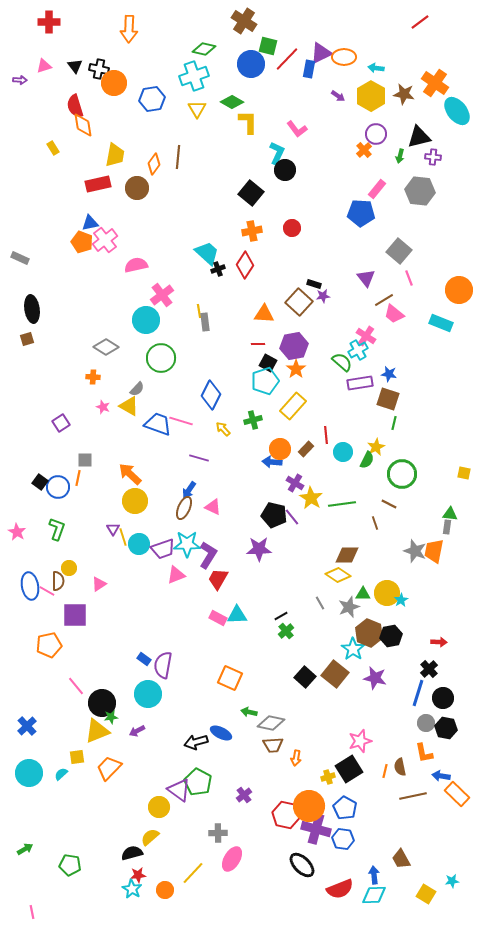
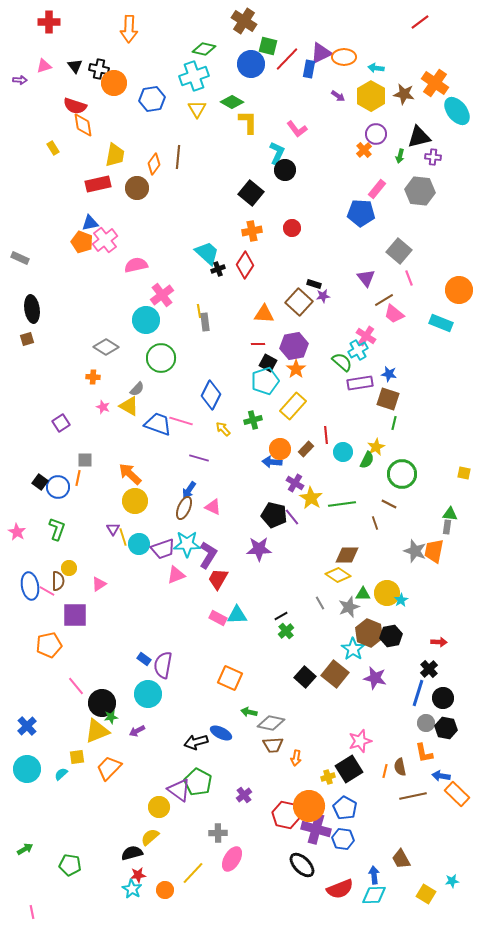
red semicircle at (75, 106): rotated 55 degrees counterclockwise
cyan circle at (29, 773): moved 2 px left, 4 px up
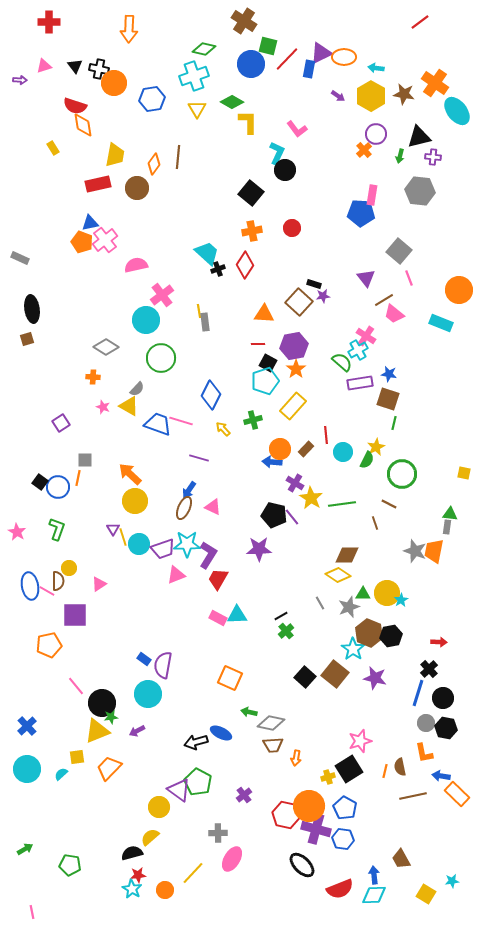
pink rectangle at (377, 189): moved 5 px left, 6 px down; rotated 30 degrees counterclockwise
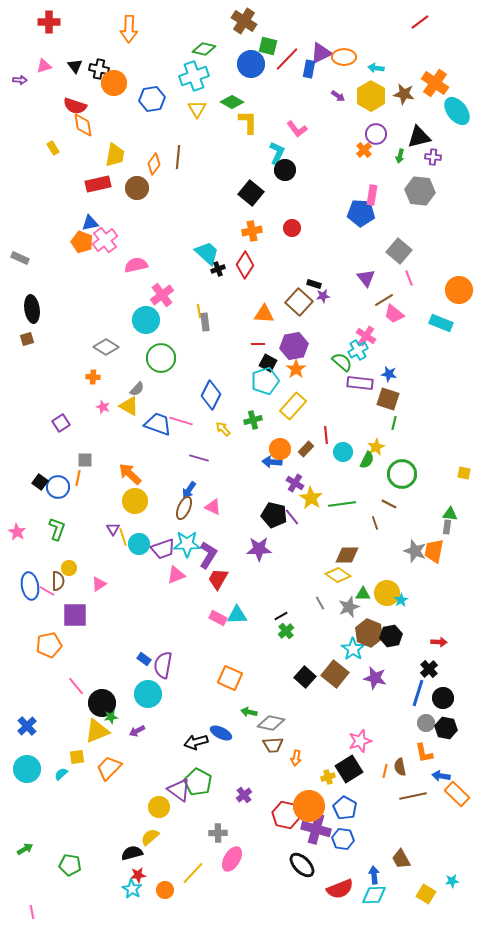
purple rectangle at (360, 383): rotated 15 degrees clockwise
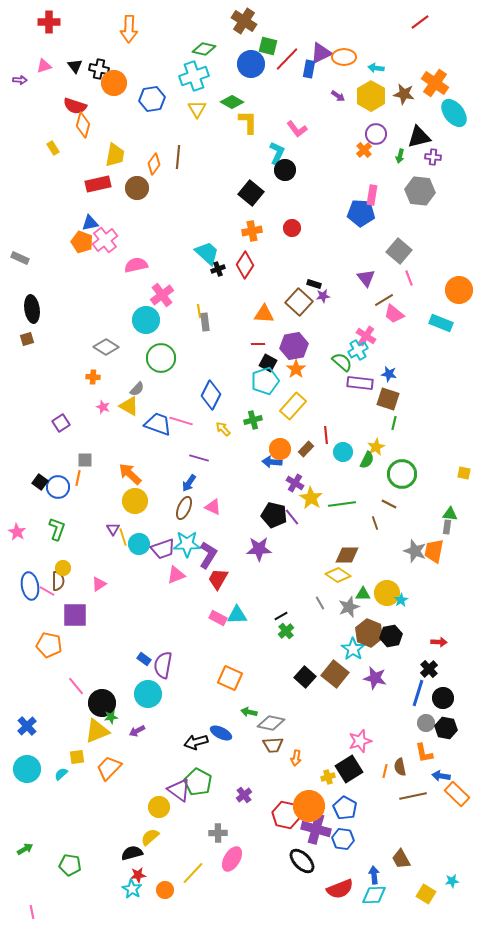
cyan ellipse at (457, 111): moved 3 px left, 2 px down
orange diamond at (83, 125): rotated 25 degrees clockwise
blue arrow at (189, 490): moved 7 px up
yellow circle at (69, 568): moved 6 px left
orange pentagon at (49, 645): rotated 25 degrees clockwise
black ellipse at (302, 865): moved 4 px up
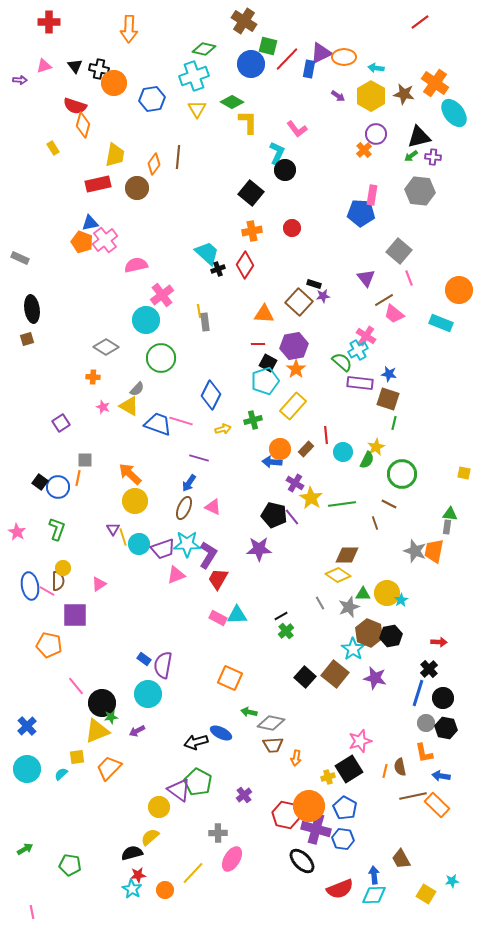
green arrow at (400, 156): moved 11 px right; rotated 40 degrees clockwise
yellow arrow at (223, 429): rotated 119 degrees clockwise
orange rectangle at (457, 794): moved 20 px left, 11 px down
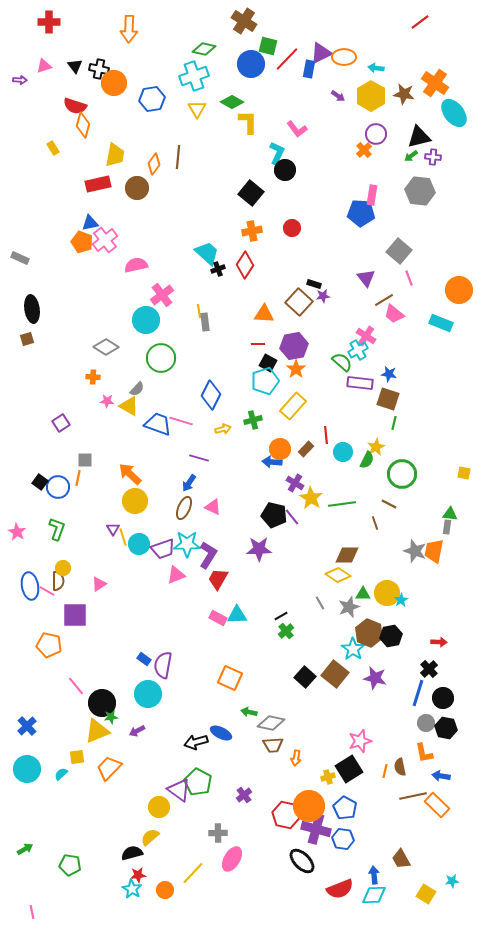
pink star at (103, 407): moved 4 px right, 6 px up; rotated 16 degrees counterclockwise
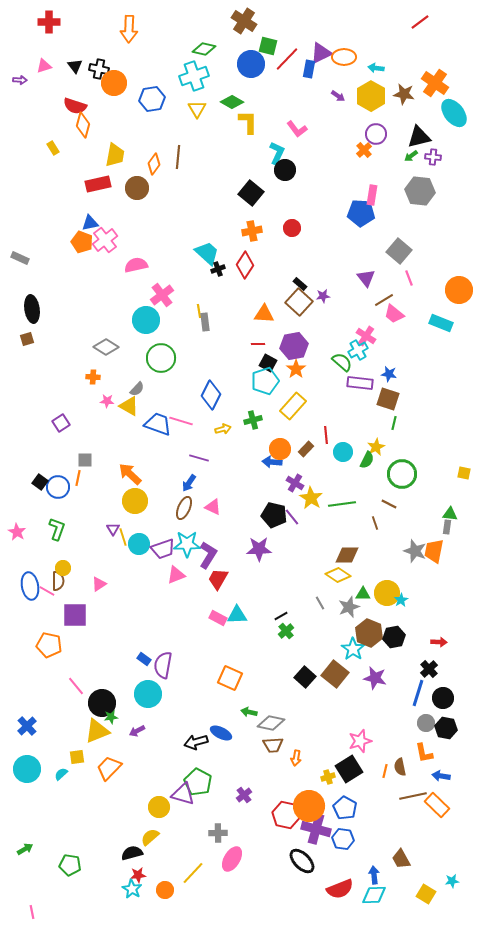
black rectangle at (314, 284): moved 14 px left; rotated 24 degrees clockwise
black hexagon at (391, 636): moved 3 px right, 1 px down
purple triangle at (179, 790): moved 4 px right, 4 px down; rotated 20 degrees counterclockwise
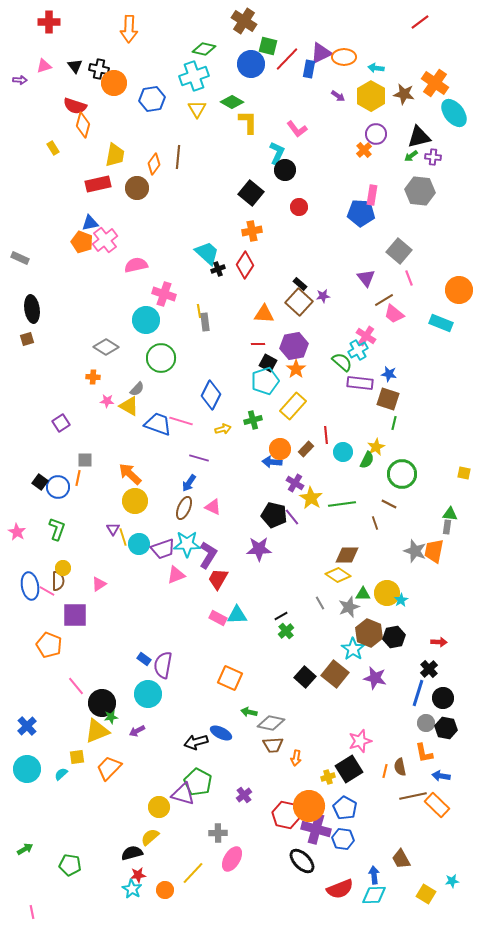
red circle at (292, 228): moved 7 px right, 21 px up
pink cross at (162, 295): moved 2 px right, 1 px up; rotated 35 degrees counterclockwise
orange pentagon at (49, 645): rotated 10 degrees clockwise
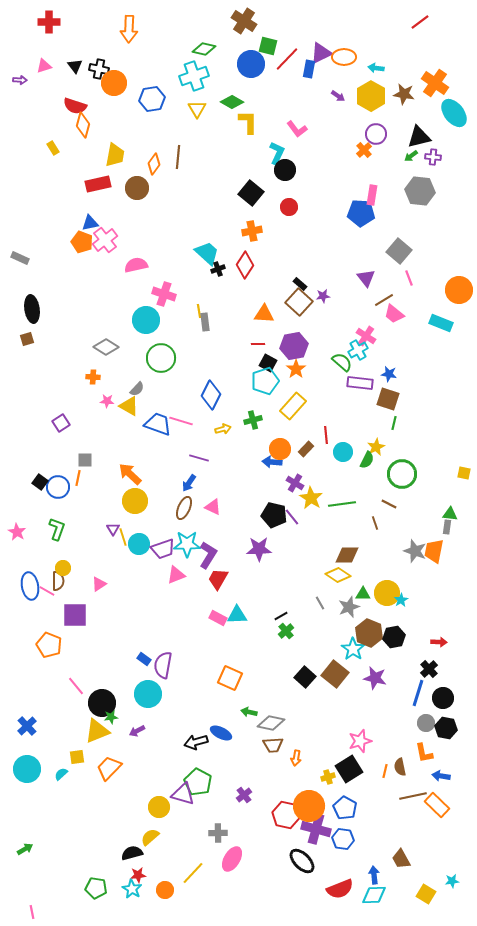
red circle at (299, 207): moved 10 px left
green pentagon at (70, 865): moved 26 px right, 23 px down
